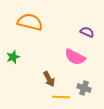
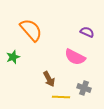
orange semicircle: moved 1 px right, 8 px down; rotated 35 degrees clockwise
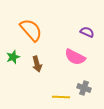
brown arrow: moved 12 px left, 15 px up; rotated 14 degrees clockwise
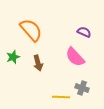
purple semicircle: moved 3 px left
pink semicircle: rotated 20 degrees clockwise
brown arrow: moved 1 px right, 1 px up
gray cross: moved 2 px left
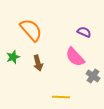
gray cross: moved 11 px right, 12 px up; rotated 16 degrees clockwise
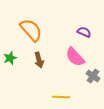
green star: moved 3 px left, 1 px down
brown arrow: moved 1 px right, 3 px up
